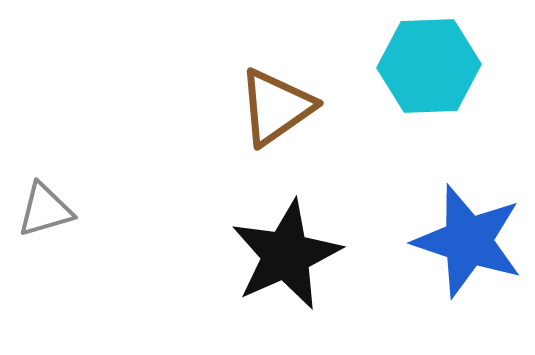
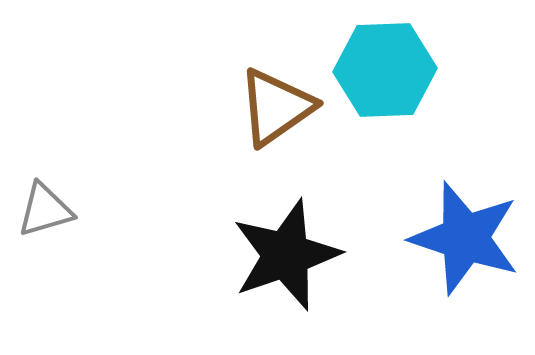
cyan hexagon: moved 44 px left, 4 px down
blue star: moved 3 px left, 3 px up
black star: rotated 5 degrees clockwise
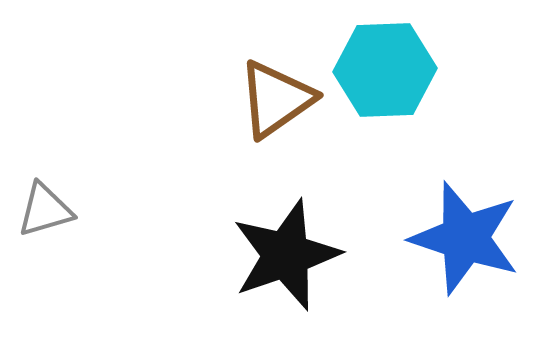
brown triangle: moved 8 px up
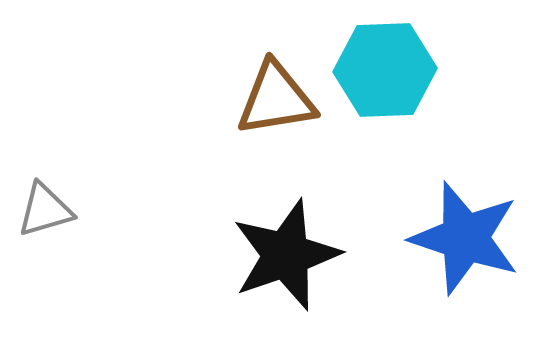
brown triangle: rotated 26 degrees clockwise
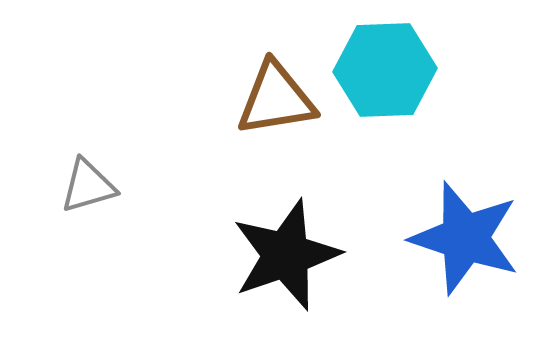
gray triangle: moved 43 px right, 24 px up
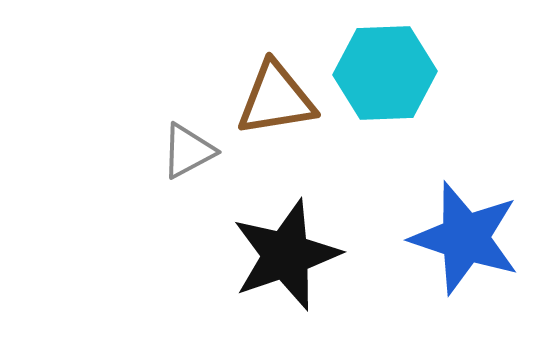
cyan hexagon: moved 3 px down
gray triangle: moved 100 px right, 35 px up; rotated 12 degrees counterclockwise
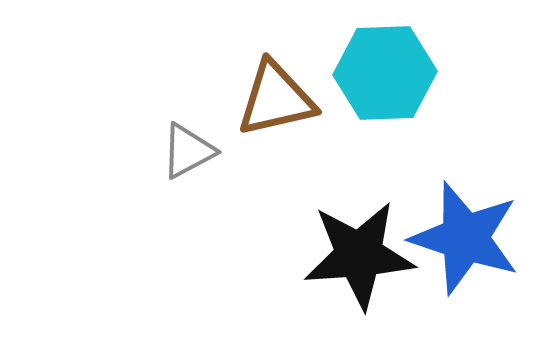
brown triangle: rotated 4 degrees counterclockwise
black star: moved 73 px right; rotated 15 degrees clockwise
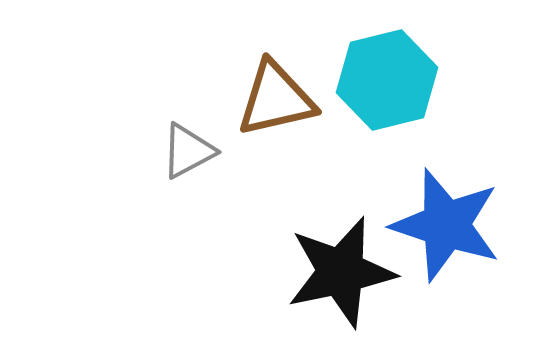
cyan hexagon: moved 2 px right, 7 px down; rotated 12 degrees counterclockwise
blue star: moved 19 px left, 13 px up
black star: moved 18 px left, 17 px down; rotated 8 degrees counterclockwise
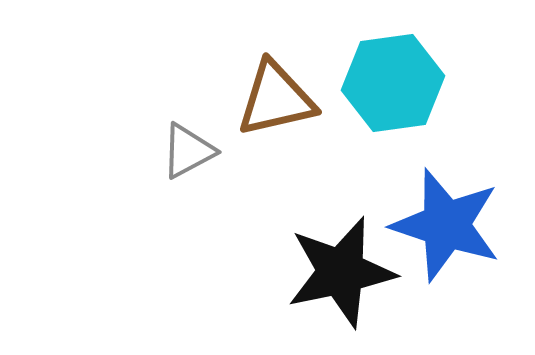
cyan hexagon: moved 6 px right, 3 px down; rotated 6 degrees clockwise
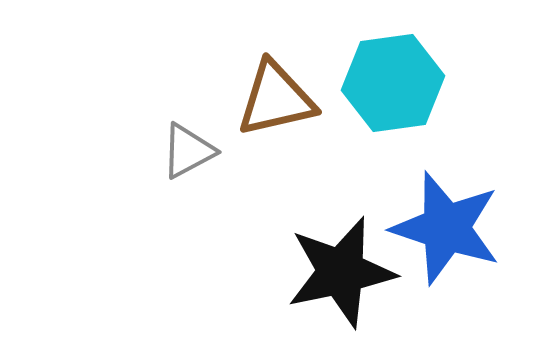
blue star: moved 3 px down
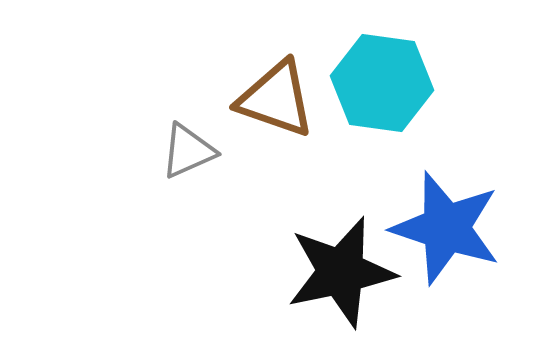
cyan hexagon: moved 11 px left; rotated 16 degrees clockwise
brown triangle: rotated 32 degrees clockwise
gray triangle: rotated 4 degrees clockwise
